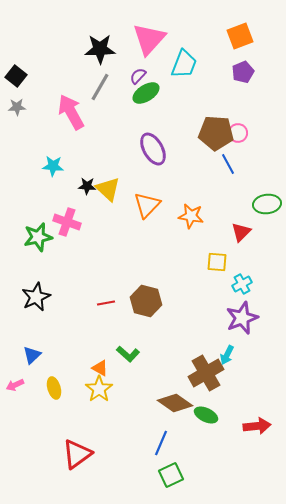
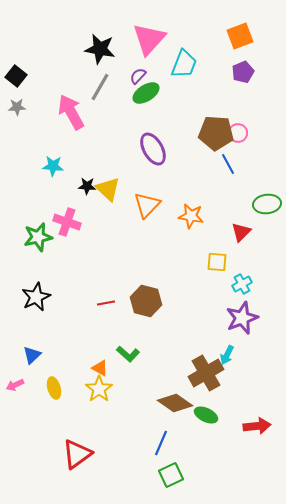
black star at (100, 49): rotated 12 degrees clockwise
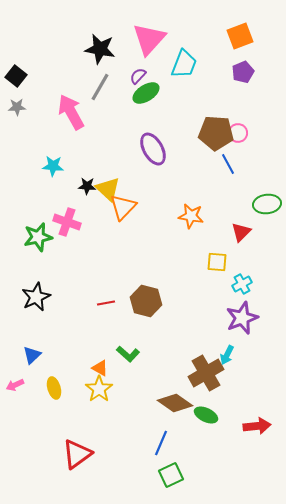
orange triangle at (147, 205): moved 24 px left, 2 px down
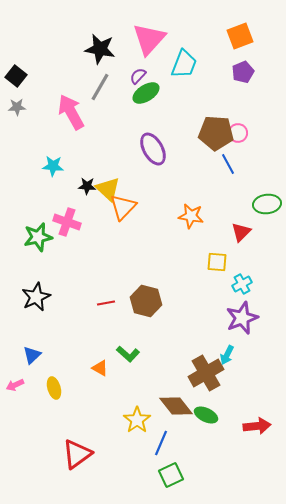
yellow star at (99, 389): moved 38 px right, 31 px down
brown diamond at (175, 403): moved 1 px right, 3 px down; rotated 16 degrees clockwise
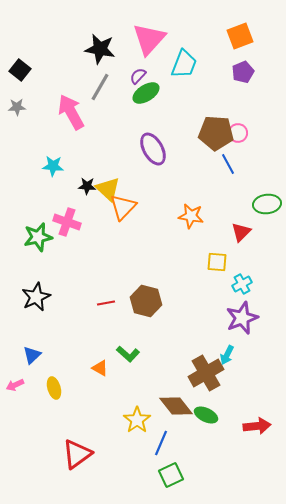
black square at (16, 76): moved 4 px right, 6 px up
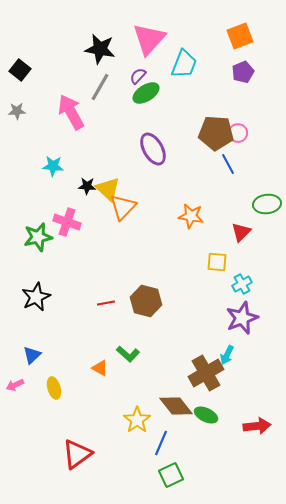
gray star at (17, 107): moved 4 px down
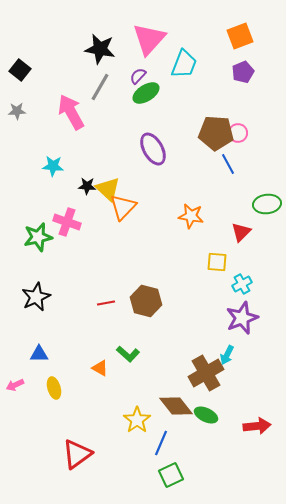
blue triangle at (32, 355): moved 7 px right, 1 px up; rotated 42 degrees clockwise
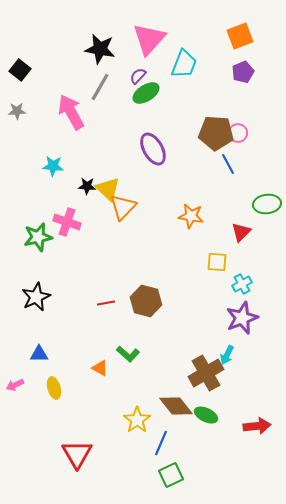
red triangle at (77, 454): rotated 24 degrees counterclockwise
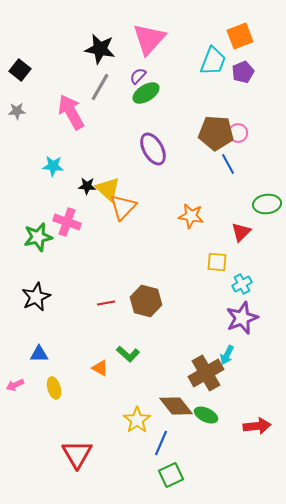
cyan trapezoid at (184, 64): moved 29 px right, 3 px up
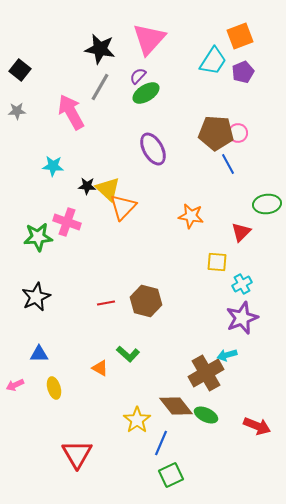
cyan trapezoid at (213, 61): rotated 12 degrees clockwise
green star at (38, 237): rotated 8 degrees clockwise
cyan arrow at (227, 355): rotated 48 degrees clockwise
red arrow at (257, 426): rotated 28 degrees clockwise
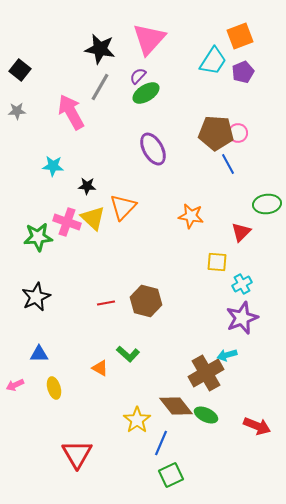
yellow triangle at (108, 189): moved 15 px left, 29 px down
